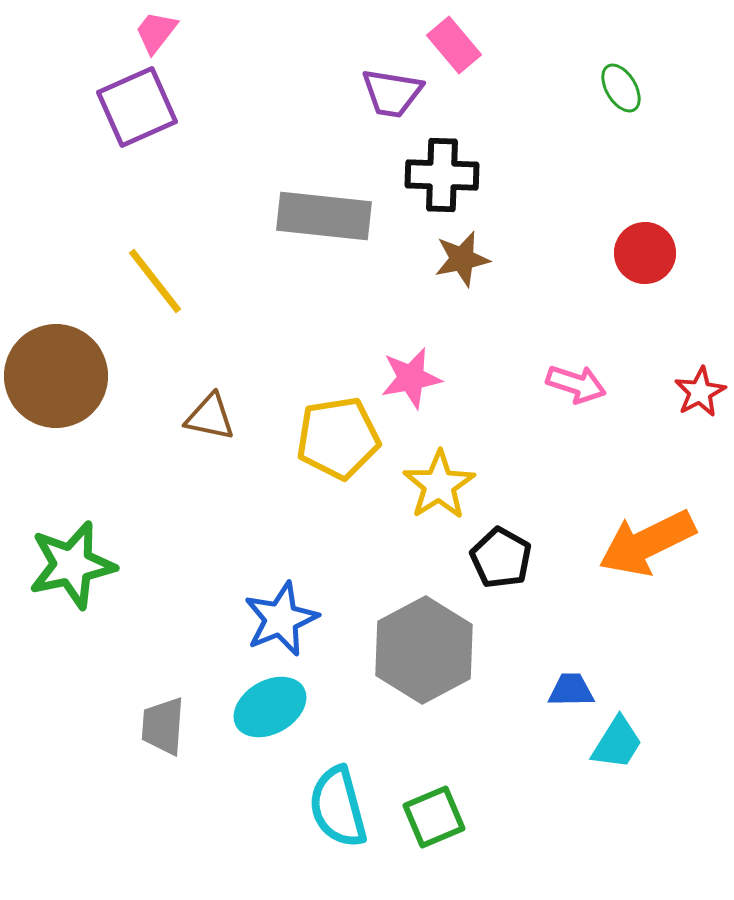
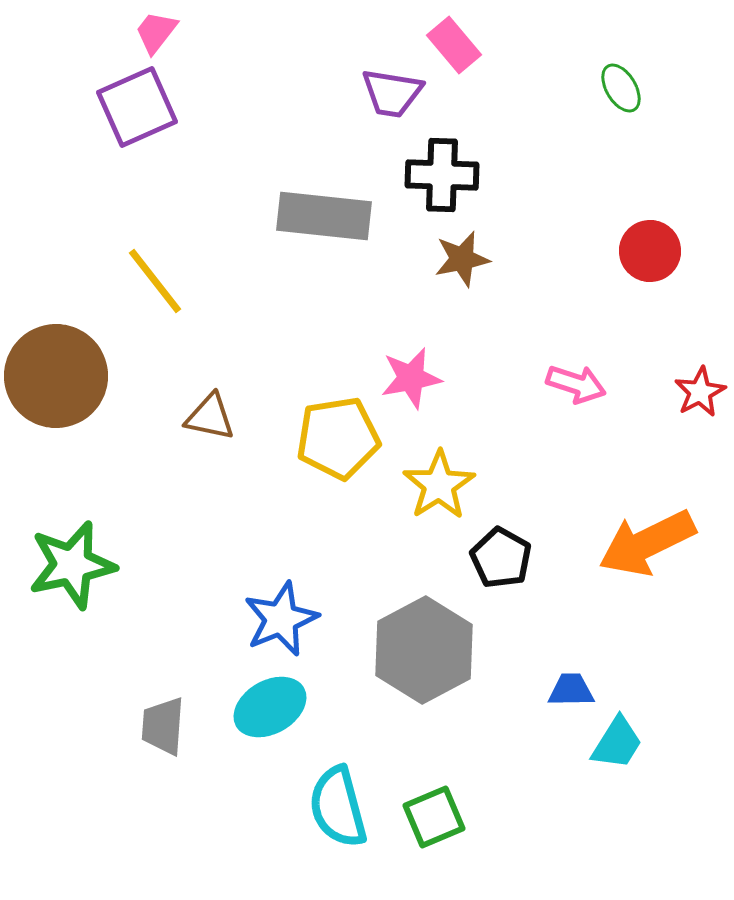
red circle: moved 5 px right, 2 px up
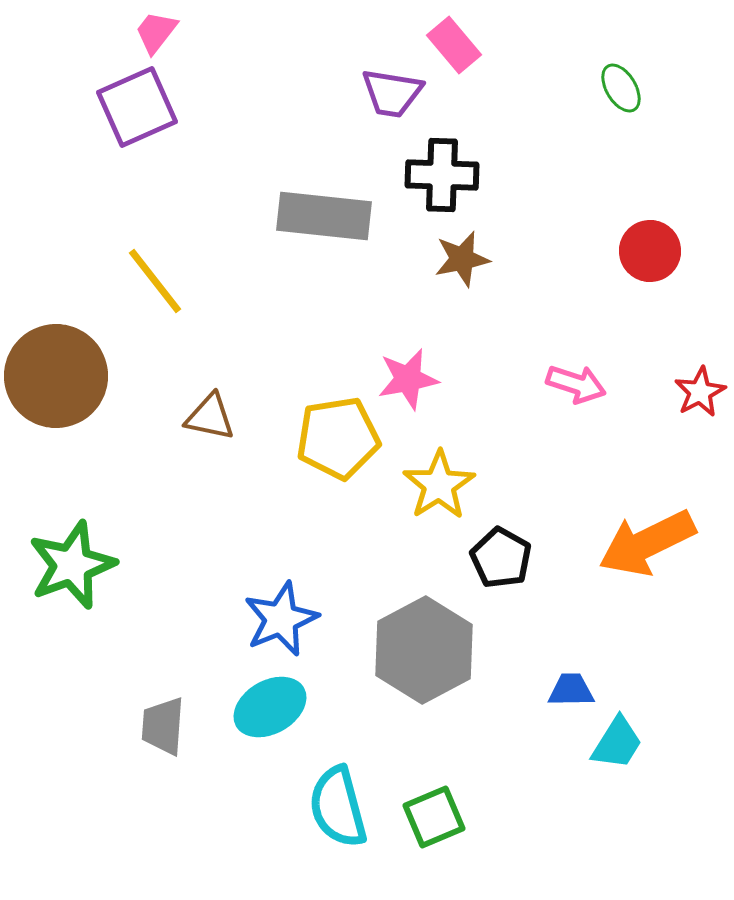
pink star: moved 3 px left, 1 px down
green star: rotated 8 degrees counterclockwise
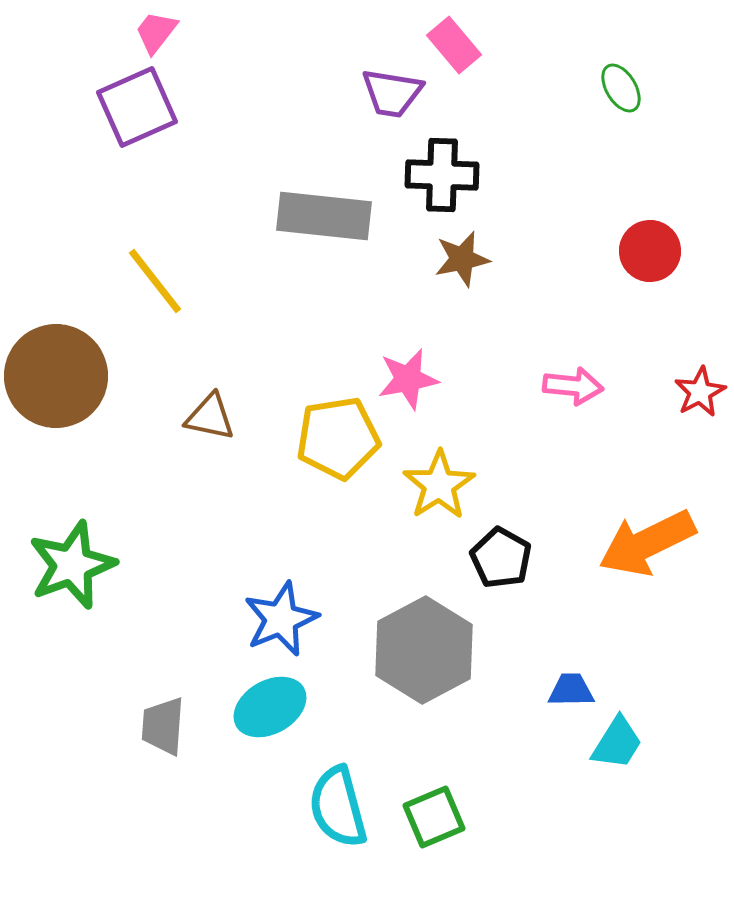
pink arrow: moved 3 px left, 2 px down; rotated 12 degrees counterclockwise
